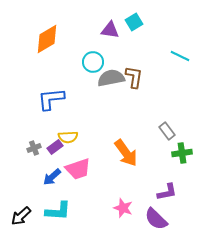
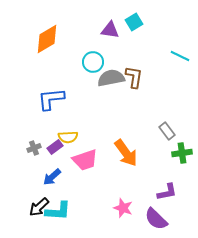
pink trapezoid: moved 7 px right, 9 px up
black arrow: moved 18 px right, 9 px up
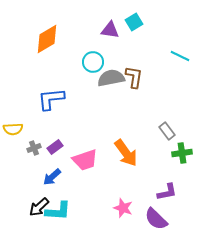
yellow semicircle: moved 55 px left, 8 px up
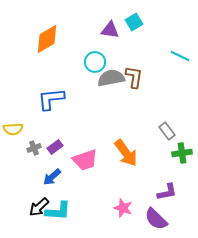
cyan circle: moved 2 px right
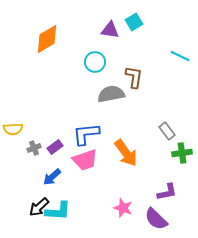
gray semicircle: moved 16 px down
blue L-shape: moved 35 px right, 35 px down
